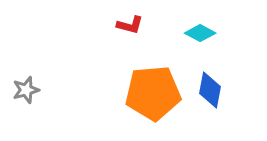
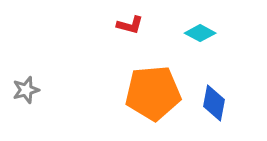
blue diamond: moved 4 px right, 13 px down
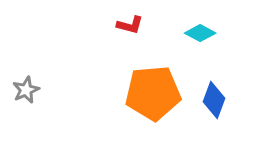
gray star: rotated 8 degrees counterclockwise
blue diamond: moved 3 px up; rotated 9 degrees clockwise
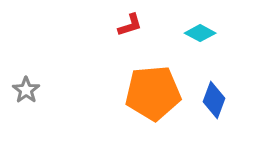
red L-shape: rotated 32 degrees counterclockwise
gray star: rotated 12 degrees counterclockwise
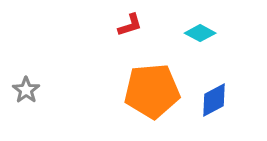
orange pentagon: moved 1 px left, 2 px up
blue diamond: rotated 42 degrees clockwise
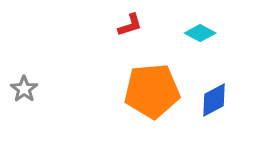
gray star: moved 2 px left, 1 px up
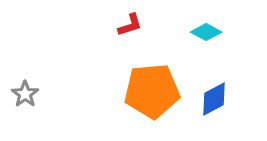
cyan diamond: moved 6 px right, 1 px up
gray star: moved 1 px right, 5 px down
blue diamond: moved 1 px up
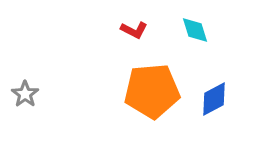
red L-shape: moved 4 px right, 5 px down; rotated 44 degrees clockwise
cyan diamond: moved 11 px left, 2 px up; rotated 44 degrees clockwise
